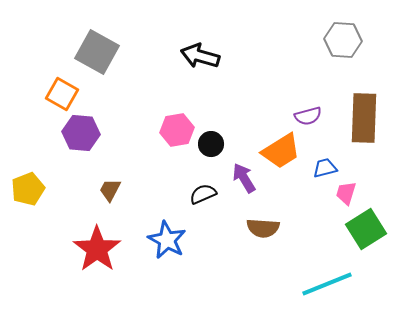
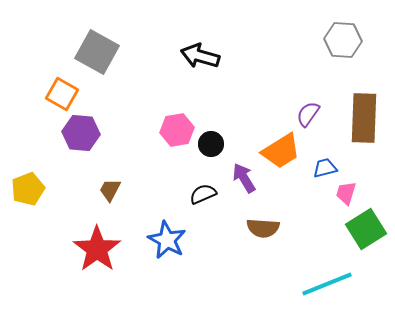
purple semicircle: moved 2 px up; rotated 140 degrees clockwise
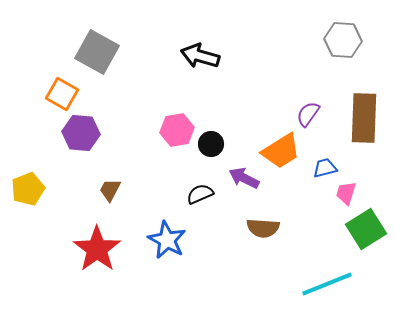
purple arrow: rotated 32 degrees counterclockwise
black semicircle: moved 3 px left
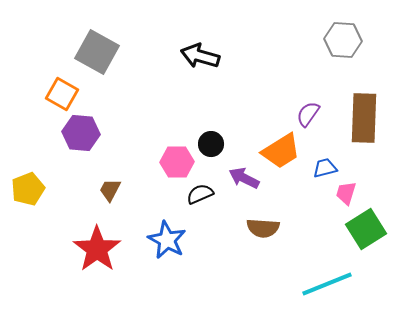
pink hexagon: moved 32 px down; rotated 8 degrees clockwise
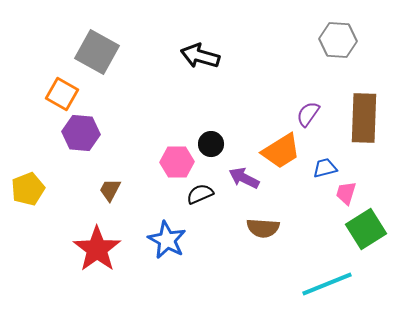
gray hexagon: moved 5 px left
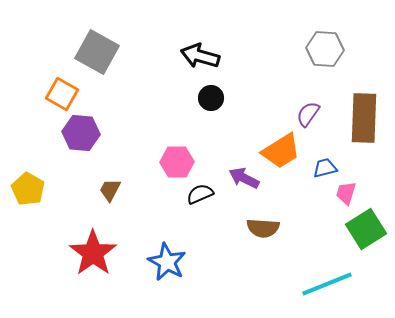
gray hexagon: moved 13 px left, 9 px down
black circle: moved 46 px up
yellow pentagon: rotated 20 degrees counterclockwise
blue star: moved 22 px down
red star: moved 4 px left, 4 px down
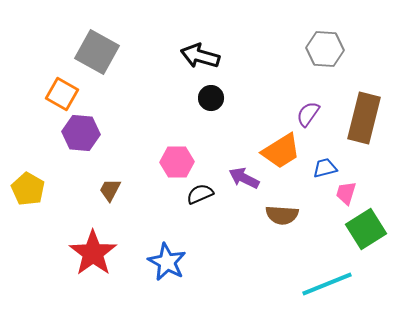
brown rectangle: rotated 12 degrees clockwise
brown semicircle: moved 19 px right, 13 px up
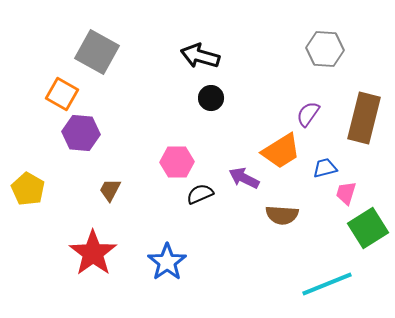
green square: moved 2 px right, 1 px up
blue star: rotated 9 degrees clockwise
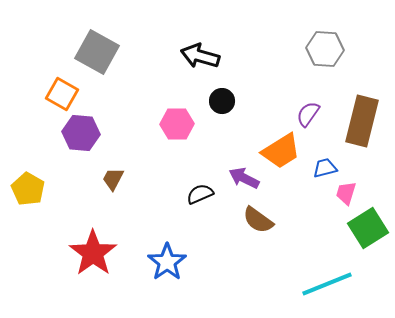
black circle: moved 11 px right, 3 px down
brown rectangle: moved 2 px left, 3 px down
pink hexagon: moved 38 px up
brown trapezoid: moved 3 px right, 11 px up
brown semicircle: moved 24 px left, 5 px down; rotated 32 degrees clockwise
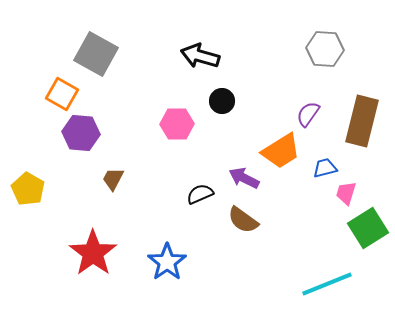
gray square: moved 1 px left, 2 px down
brown semicircle: moved 15 px left
